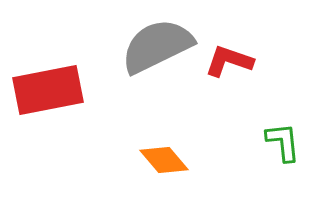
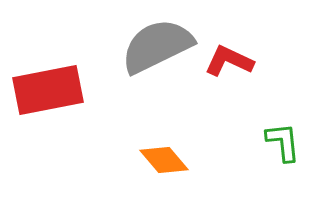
red L-shape: rotated 6 degrees clockwise
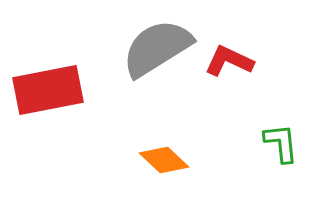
gray semicircle: moved 2 px down; rotated 6 degrees counterclockwise
green L-shape: moved 2 px left, 1 px down
orange diamond: rotated 6 degrees counterclockwise
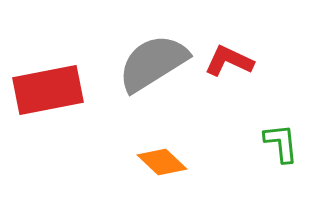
gray semicircle: moved 4 px left, 15 px down
orange diamond: moved 2 px left, 2 px down
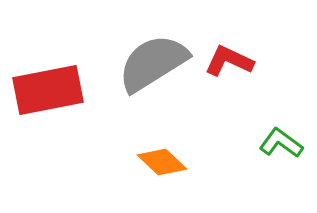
green L-shape: rotated 48 degrees counterclockwise
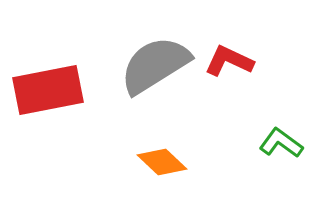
gray semicircle: moved 2 px right, 2 px down
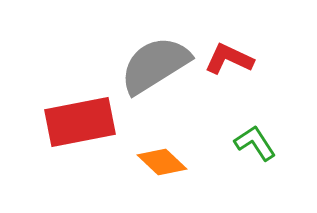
red L-shape: moved 2 px up
red rectangle: moved 32 px right, 32 px down
green L-shape: moved 26 px left; rotated 21 degrees clockwise
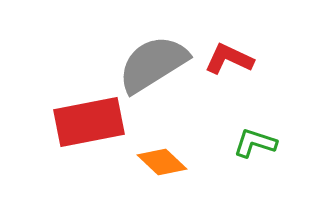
gray semicircle: moved 2 px left, 1 px up
red rectangle: moved 9 px right
green L-shape: rotated 39 degrees counterclockwise
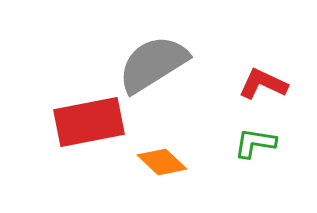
red L-shape: moved 34 px right, 25 px down
green L-shape: rotated 9 degrees counterclockwise
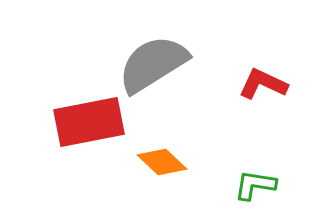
green L-shape: moved 42 px down
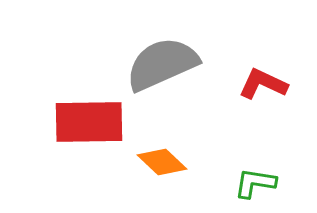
gray semicircle: moved 9 px right; rotated 8 degrees clockwise
red rectangle: rotated 10 degrees clockwise
green L-shape: moved 2 px up
